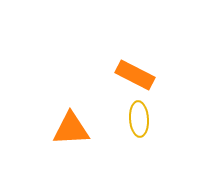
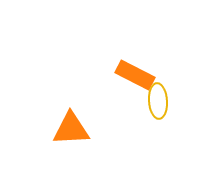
yellow ellipse: moved 19 px right, 18 px up
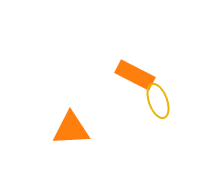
yellow ellipse: rotated 16 degrees counterclockwise
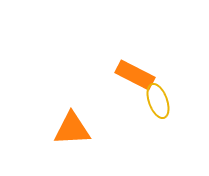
orange triangle: moved 1 px right
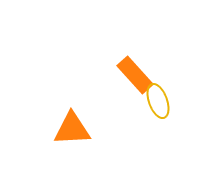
orange rectangle: rotated 21 degrees clockwise
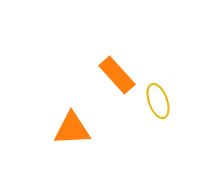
orange rectangle: moved 18 px left
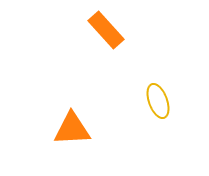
orange rectangle: moved 11 px left, 45 px up
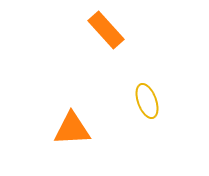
yellow ellipse: moved 11 px left
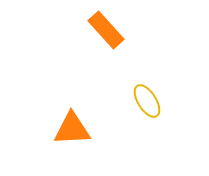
yellow ellipse: rotated 12 degrees counterclockwise
